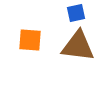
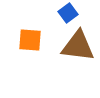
blue square: moved 8 px left; rotated 24 degrees counterclockwise
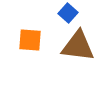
blue square: rotated 12 degrees counterclockwise
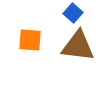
blue square: moved 5 px right
